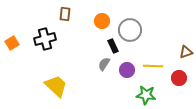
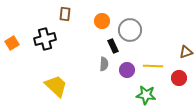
gray semicircle: rotated 152 degrees clockwise
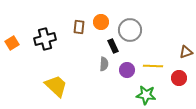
brown rectangle: moved 14 px right, 13 px down
orange circle: moved 1 px left, 1 px down
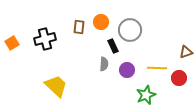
yellow line: moved 4 px right, 2 px down
green star: rotated 30 degrees counterclockwise
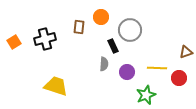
orange circle: moved 5 px up
orange square: moved 2 px right, 1 px up
purple circle: moved 2 px down
yellow trapezoid: rotated 25 degrees counterclockwise
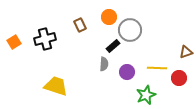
orange circle: moved 8 px right
brown rectangle: moved 1 px right, 2 px up; rotated 32 degrees counterclockwise
black rectangle: rotated 72 degrees clockwise
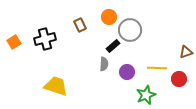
red circle: moved 1 px down
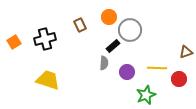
gray semicircle: moved 1 px up
yellow trapezoid: moved 8 px left, 6 px up
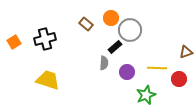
orange circle: moved 2 px right, 1 px down
brown rectangle: moved 6 px right, 1 px up; rotated 24 degrees counterclockwise
black rectangle: moved 2 px right, 1 px down
